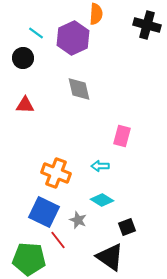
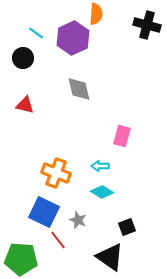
red triangle: rotated 12 degrees clockwise
cyan diamond: moved 8 px up
green pentagon: moved 8 px left
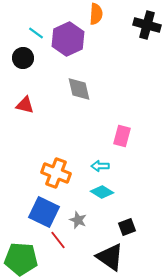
purple hexagon: moved 5 px left, 1 px down
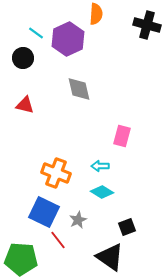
gray star: rotated 24 degrees clockwise
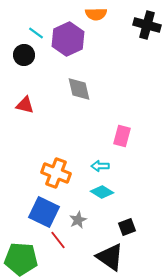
orange semicircle: rotated 85 degrees clockwise
black circle: moved 1 px right, 3 px up
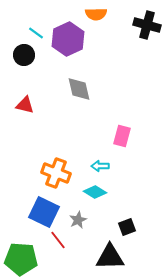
cyan diamond: moved 7 px left
black triangle: rotated 36 degrees counterclockwise
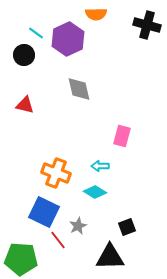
gray star: moved 6 px down
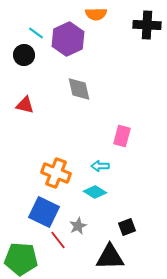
black cross: rotated 12 degrees counterclockwise
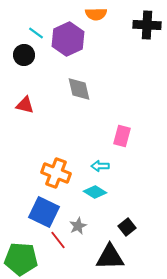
black square: rotated 18 degrees counterclockwise
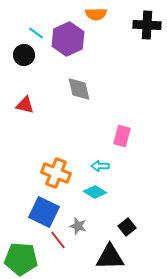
gray star: rotated 30 degrees counterclockwise
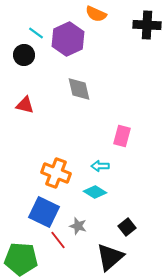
orange semicircle: rotated 25 degrees clockwise
black triangle: rotated 40 degrees counterclockwise
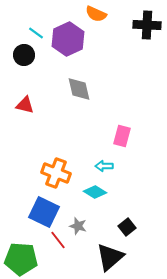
cyan arrow: moved 4 px right
